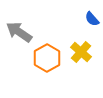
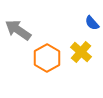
blue semicircle: moved 4 px down
gray arrow: moved 1 px left, 2 px up
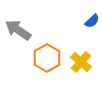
blue semicircle: moved 2 px up; rotated 91 degrees counterclockwise
yellow cross: moved 10 px down
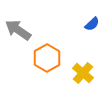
blue semicircle: moved 3 px down
yellow cross: moved 2 px right, 11 px down
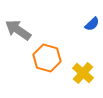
orange hexagon: rotated 16 degrees counterclockwise
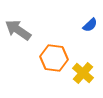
blue semicircle: moved 2 px left, 1 px down
orange hexagon: moved 7 px right; rotated 8 degrees counterclockwise
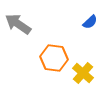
blue semicircle: moved 3 px up
gray arrow: moved 6 px up
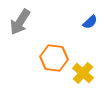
gray arrow: moved 2 px right, 2 px up; rotated 92 degrees counterclockwise
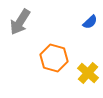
orange hexagon: rotated 8 degrees clockwise
yellow cross: moved 5 px right
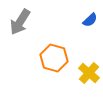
blue semicircle: moved 2 px up
yellow cross: moved 1 px right
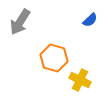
yellow cross: moved 9 px left, 7 px down; rotated 15 degrees counterclockwise
